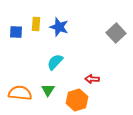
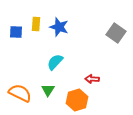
gray square: rotated 12 degrees counterclockwise
orange semicircle: rotated 20 degrees clockwise
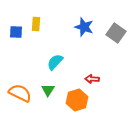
blue star: moved 25 px right
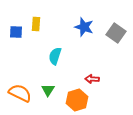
cyan semicircle: moved 6 px up; rotated 24 degrees counterclockwise
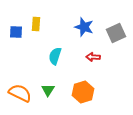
gray square: rotated 30 degrees clockwise
red arrow: moved 1 px right, 22 px up
orange hexagon: moved 6 px right, 8 px up
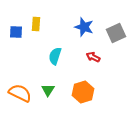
red arrow: rotated 24 degrees clockwise
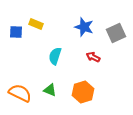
yellow rectangle: rotated 72 degrees counterclockwise
green triangle: moved 2 px right; rotated 40 degrees counterclockwise
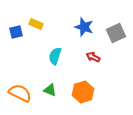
blue square: rotated 16 degrees counterclockwise
